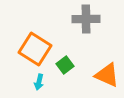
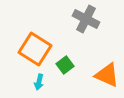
gray cross: rotated 28 degrees clockwise
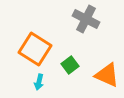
green square: moved 5 px right
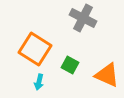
gray cross: moved 3 px left, 1 px up
green square: rotated 24 degrees counterclockwise
